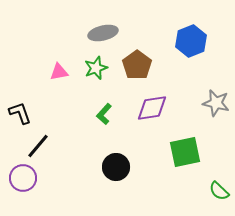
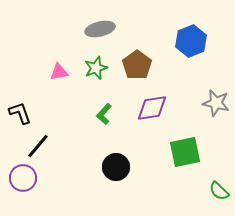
gray ellipse: moved 3 px left, 4 px up
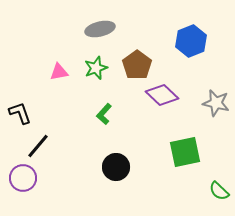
purple diamond: moved 10 px right, 13 px up; rotated 52 degrees clockwise
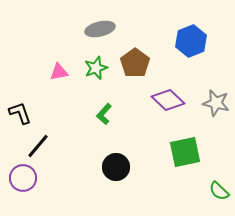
brown pentagon: moved 2 px left, 2 px up
purple diamond: moved 6 px right, 5 px down
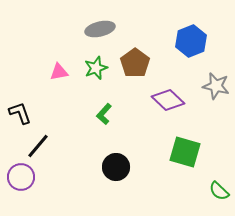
gray star: moved 17 px up
green square: rotated 28 degrees clockwise
purple circle: moved 2 px left, 1 px up
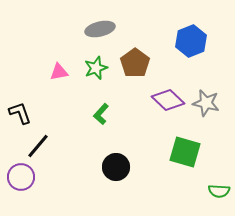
gray star: moved 10 px left, 17 px down
green L-shape: moved 3 px left
green semicircle: rotated 40 degrees counterclockwise
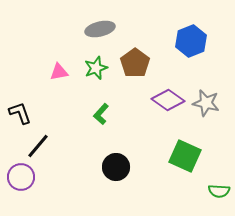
purple diamond: rotated 8 degrees counterclockwise
green square: moved 4 px down; rotated 8 degrees clockwise
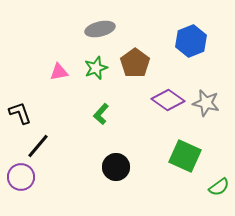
green semicircle: moved 4 px up; rotated 40 degrees counterclockwise
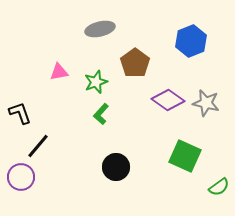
green star: moved 14 px down
